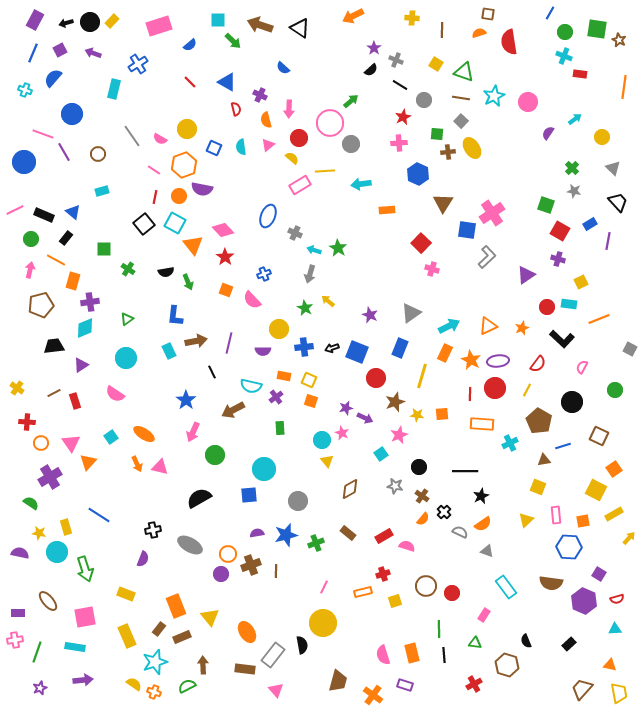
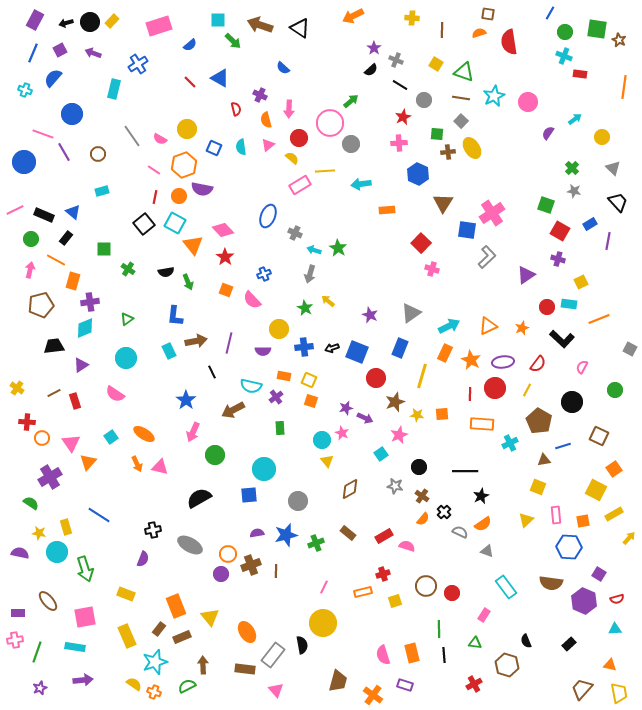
blue triangle at (227, 82): moved 7 px left, 4 px up
purple ellipse at (498, 361): moved 5 px right, 1 px down
orange circle at (41, 443): moved 1 px right, 5 px up
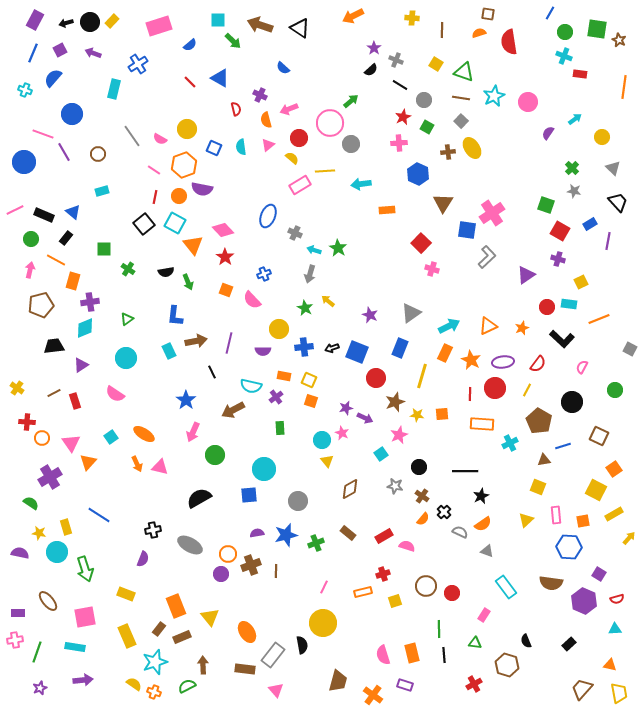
pink arrow at (289, 109): rotated 66 degrees clockwise
green square at (437, 134): moved 10 px left, 7 px up; rotated 24 degrees clockwise
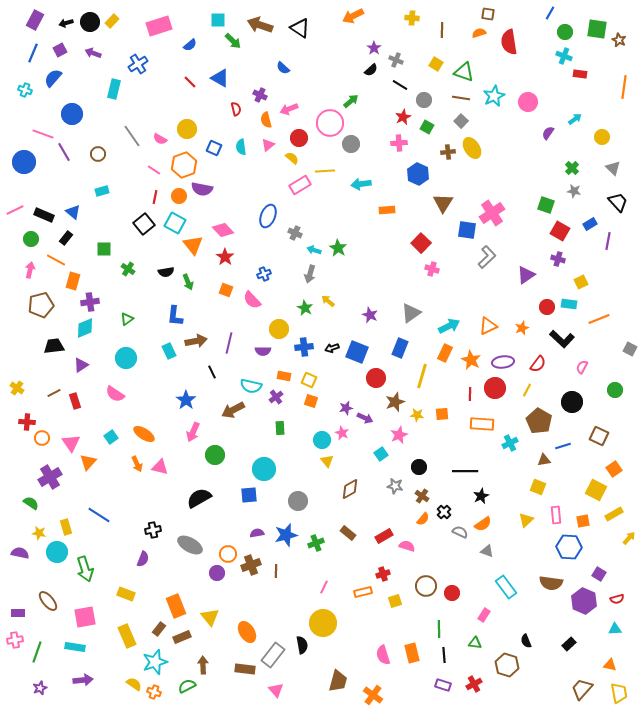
purple circle at (221, 574): moved 4 px left, 1 px up
purple rectangle at (405, 685): moved 38 px right
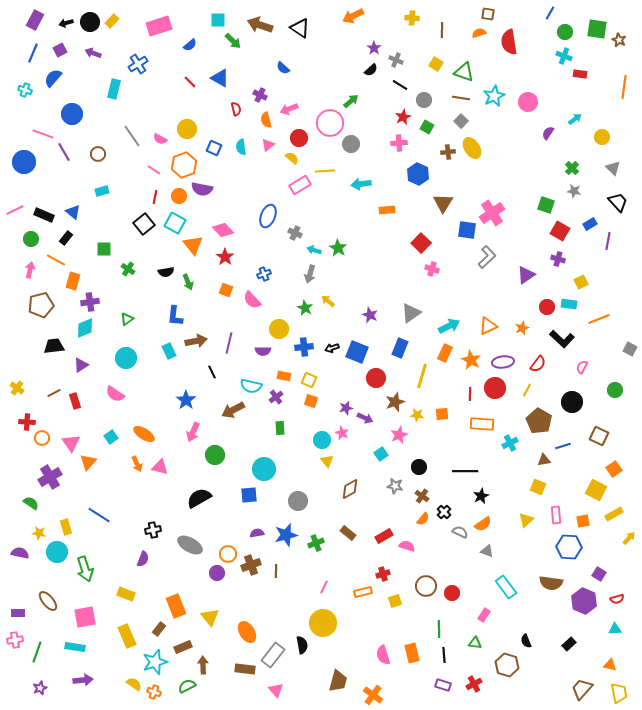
brown rectangle at (182, 637): moved 1 px right, 10 px down
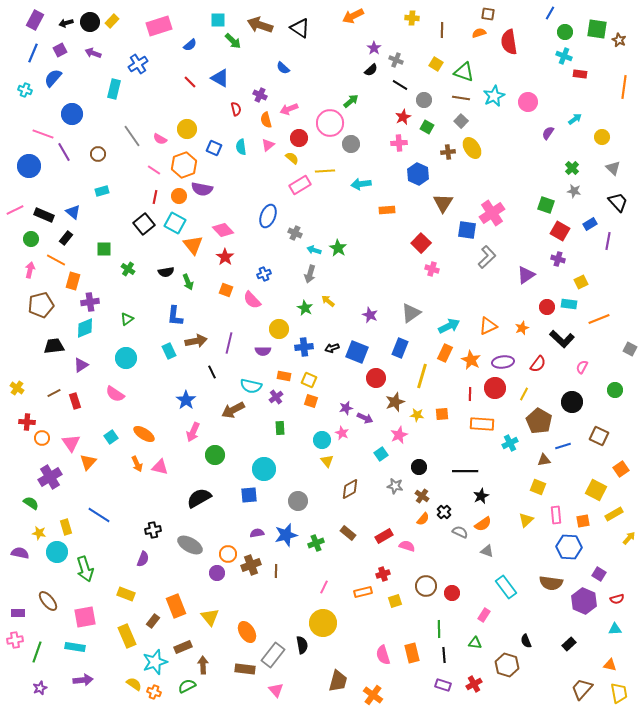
blue circle at (24, 162): moved 5 px right, 4 px down
yellow line at (527, 390): moved 3 px left, 4 px down
orange square at (614, 469): moved 7 px right
brown rectangle at (159, 629): moved 6 px left, 8 px up
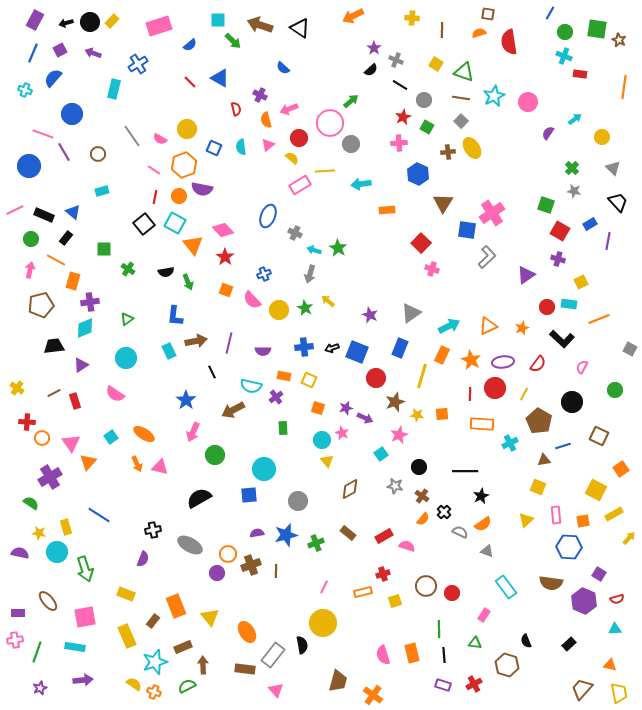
yellow circle at (279, 329): moved 19 px up
orange rectangle at (445, 353): moved 3 px left, 2 px down
orange square at (311, 401): moved 7 px right, 7 px down
green rectangle at (280, 428): moved 3 px right
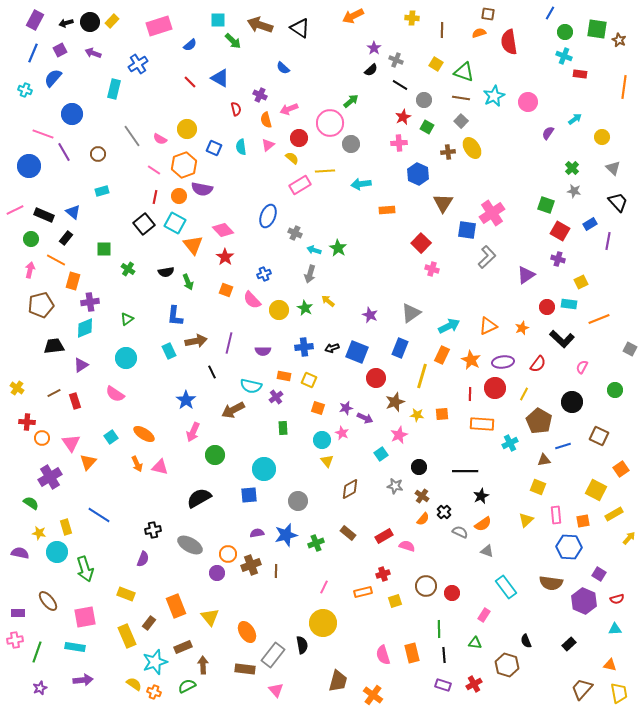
brown rectangle at (153, 621): moved 4 px left, 2 px down
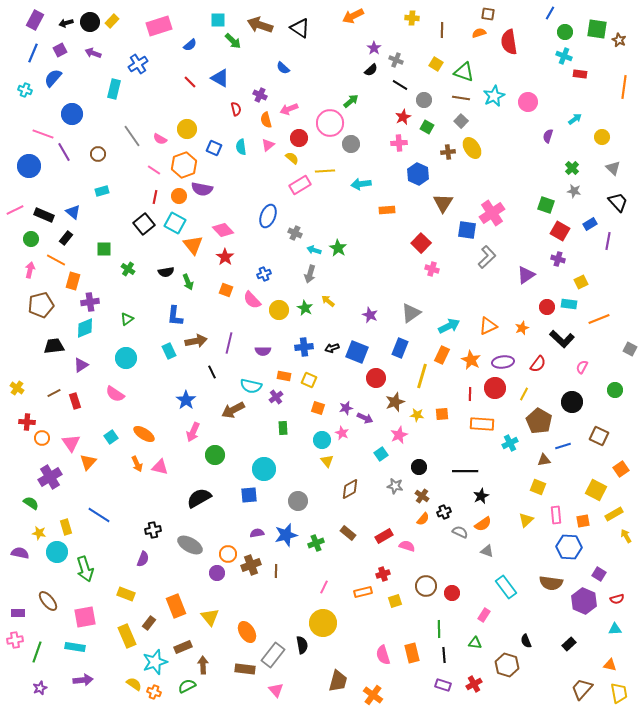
purple semicircle at (548, 133): moved 3 px down; rotated 16 degrees counterclockwise
black cross at (444, 512): rotated 24 degrees clockwise
yellow arrow at (629, 538): moved 3 px left, 2 px up; rotated 72 degrees counterclockwise
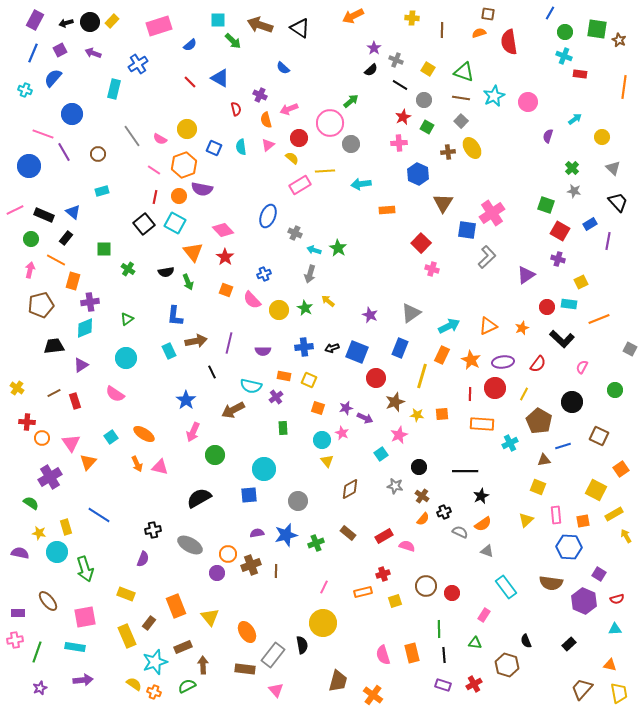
yellow square at (436, 64): moved 8 px left, 5 px down
orange triangle at (193, 245): moved 7 px down
